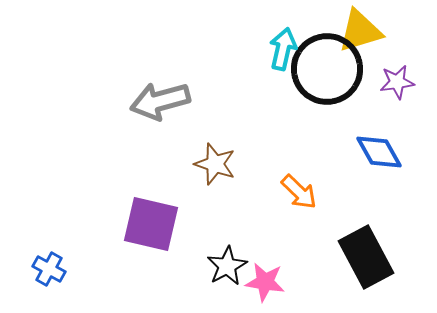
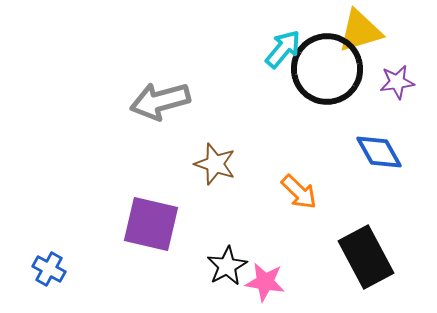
cyan arrow: rotated 27 degrees clockwise
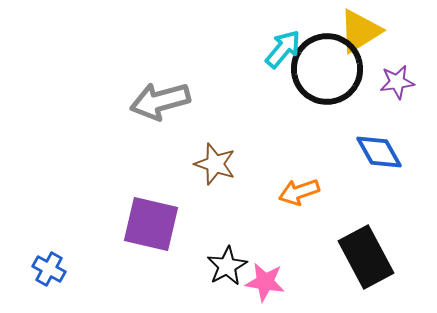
yellow triangle: rotated 15 degrees counterclockwise
orange arrow: rotated 117 degrees clockwise
